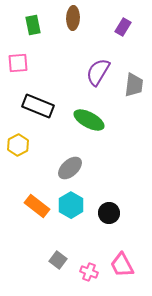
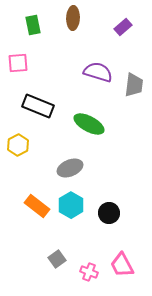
purple rectangle: rotated 18 degrees clockwise
purple semicircle: rotated 76 degrees clockwise
green ellipse: moved 4 px down
gray ellipse: rotated 20 degrees clockwise
gray square: moved 1 px left, 1 px up; rotated 18 degrees clockwise
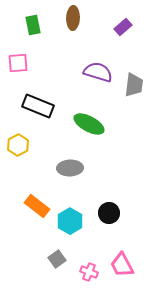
gray ellipse: rotated 20 degrees clockwise
cyan hexagon: moved 1 px left, 16 px down
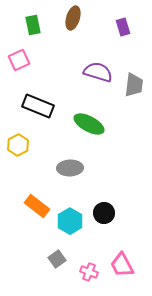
brown ellipse: rotated 15 degrees clockwise
purple rectangle: rotated 66 degrees counterclockwise
pink square: moved 1 px right, 3 px up; rotated 20 degrees counterclockwise
black circle: moved 5 px left
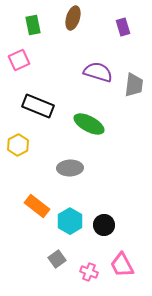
black circle: moved 12 px down
